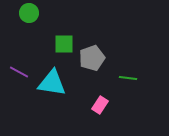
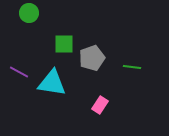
green line: moved 4 px right, 11 px up
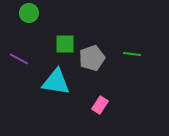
green square: moved 1 px right
green line: moved 13 px up
purple line: moved 13 px up
cyan triangle: moved 4 px right, 1 px up
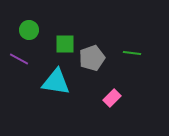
green circle: moved 17 px down
green line: moved 1 px up
pink rectangle: moved 12 px right, 7 px up; rotated 12 degrees clockwise
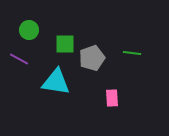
pink rectangle: rotated 48 degrees counterclockwise
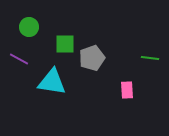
green circle: moved 3 px up
green line: moved 18 px right, 5 px down
cyan triangle: moved 4 px left
pink rectangle: moved 15 px right, 8 px up
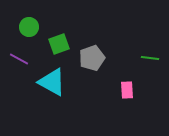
green square: moved 6 px left; rotated 20 degrees counterclockwise
cyan triangle: rotated 20 degrees clockwise
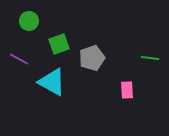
green circle: moved 6 px up
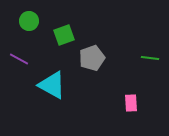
green square: moved 5 px right, 9 px up
cyan triangle: moved 3 px down
pink rectangle: moved 4 px right, 13 px down
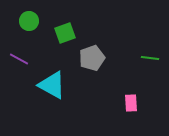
green square: moved 1 px right, 2 px up
